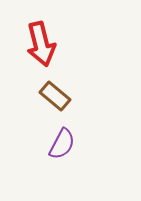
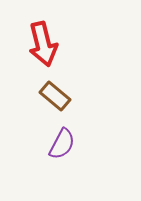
red arrow: moved 2 px right
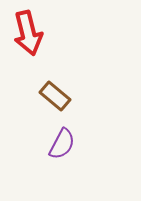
red arrow: moved 15 px left, 11 px up
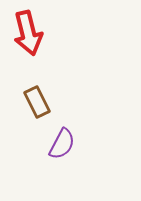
brown rectangle: moved 18 px left, 6 px down; rotated 24 degrees clockwise
